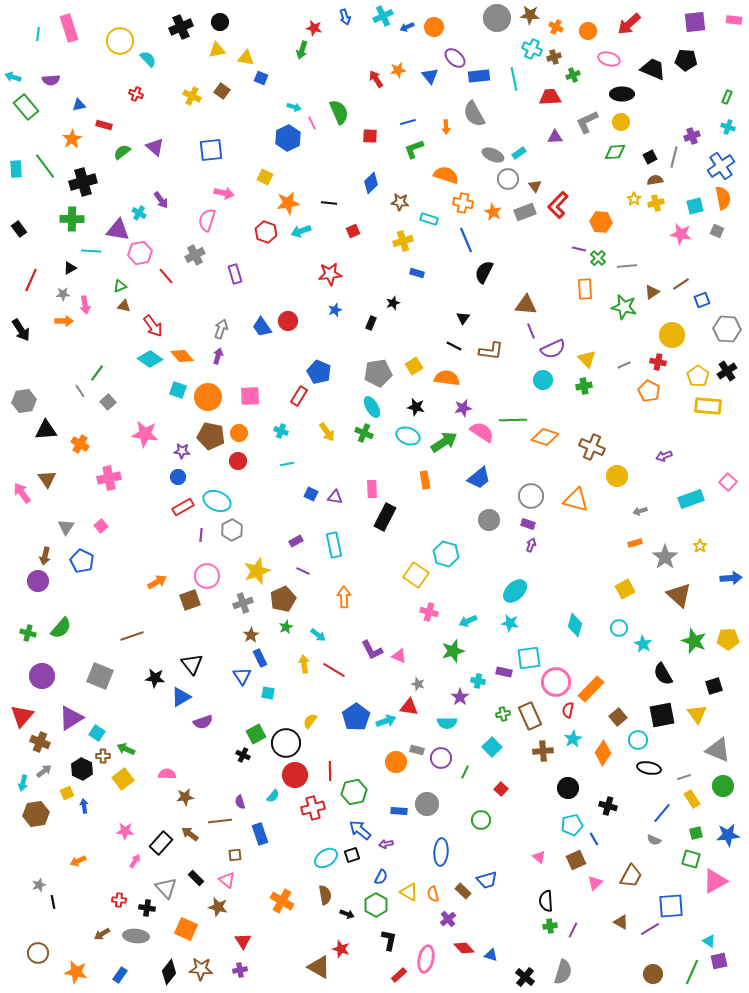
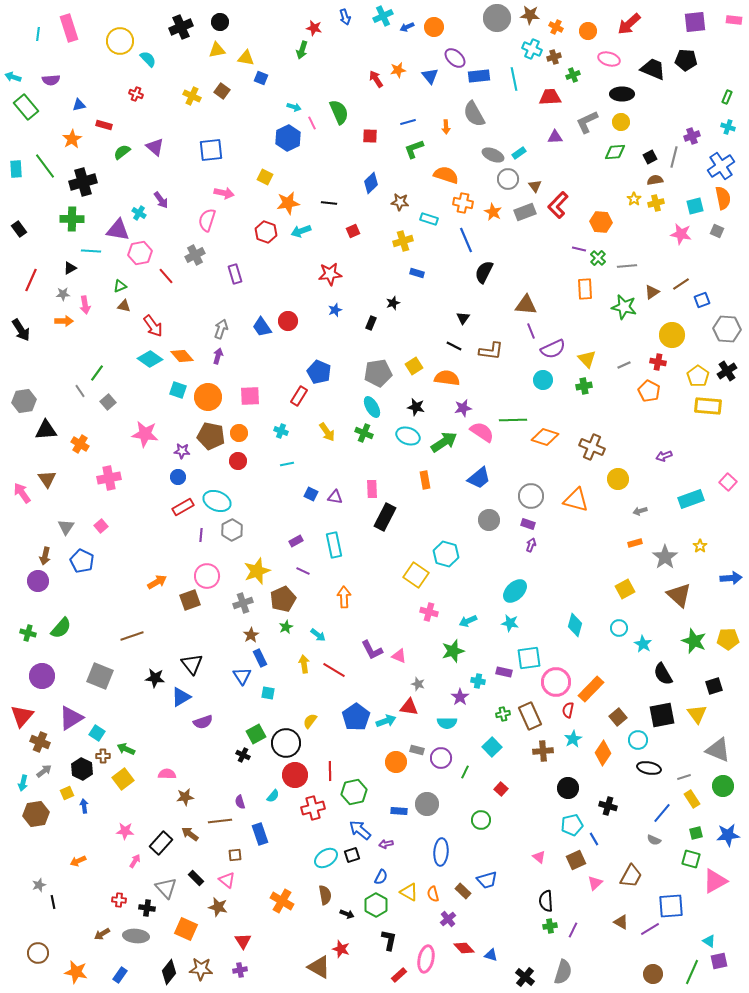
yellow circle at (617, 476): moved 1 px right, 3 px down
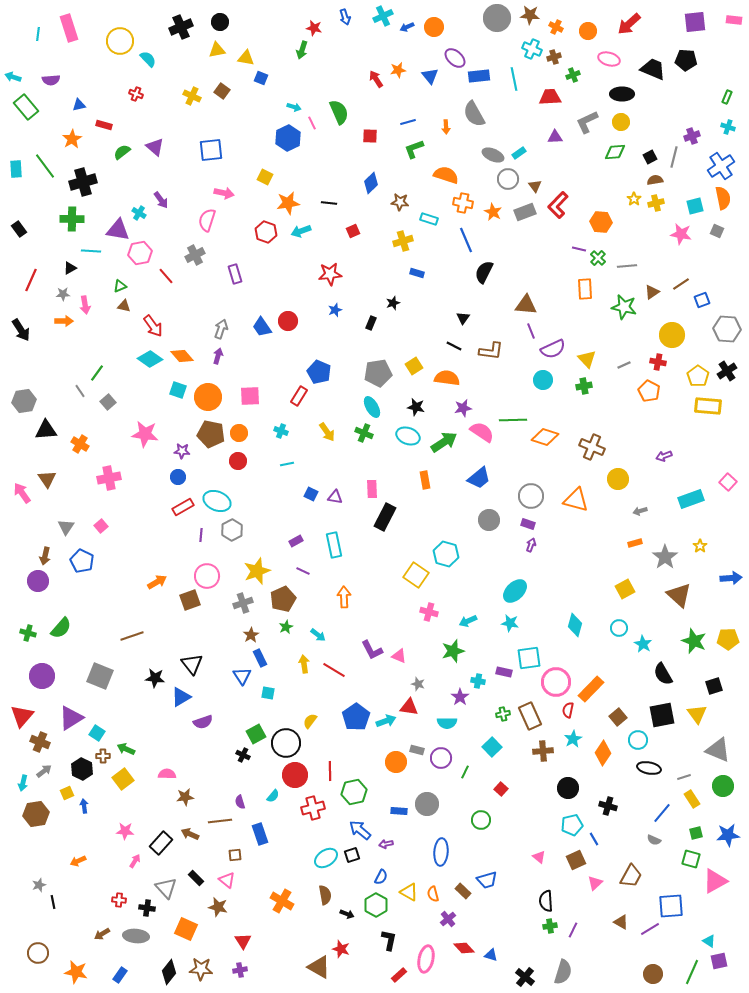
brown pentagon at (211, 436): moved 2 px up
brown arrow at (190, 834): rotated 12 degrees counterclockwise
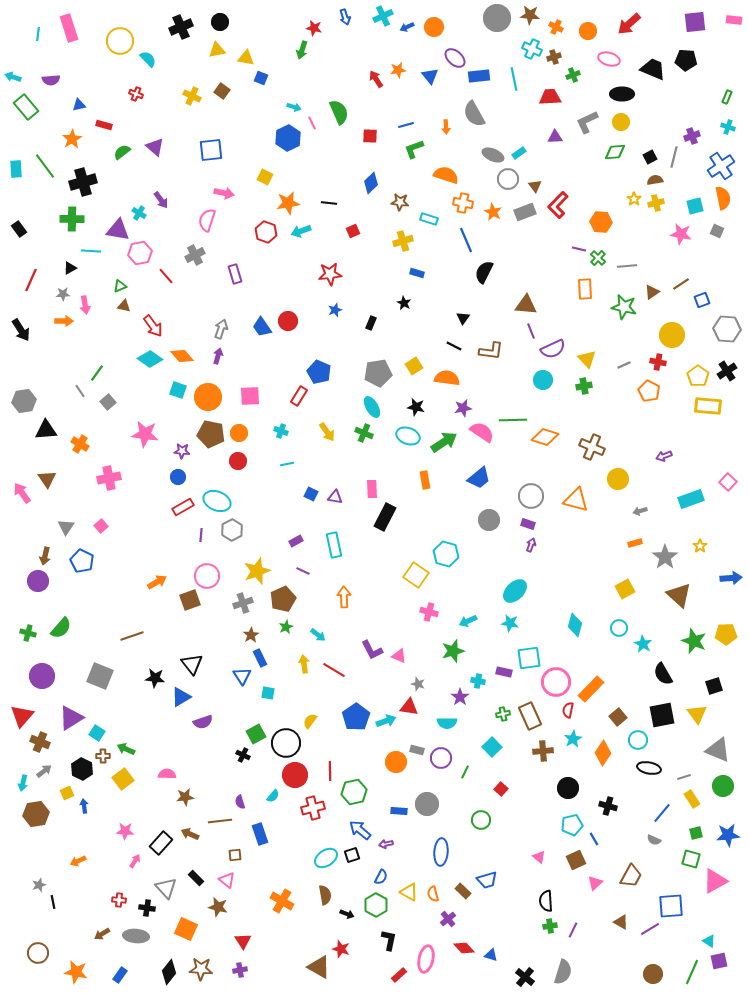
blue line at (408, 122): moved 2 px left, 3 px down
black star at (393, 303): moved 11 px right; rotated 24 degrees counterclockwise
yellow pentagon at (728, 639): moved 2 px left, 5 px up
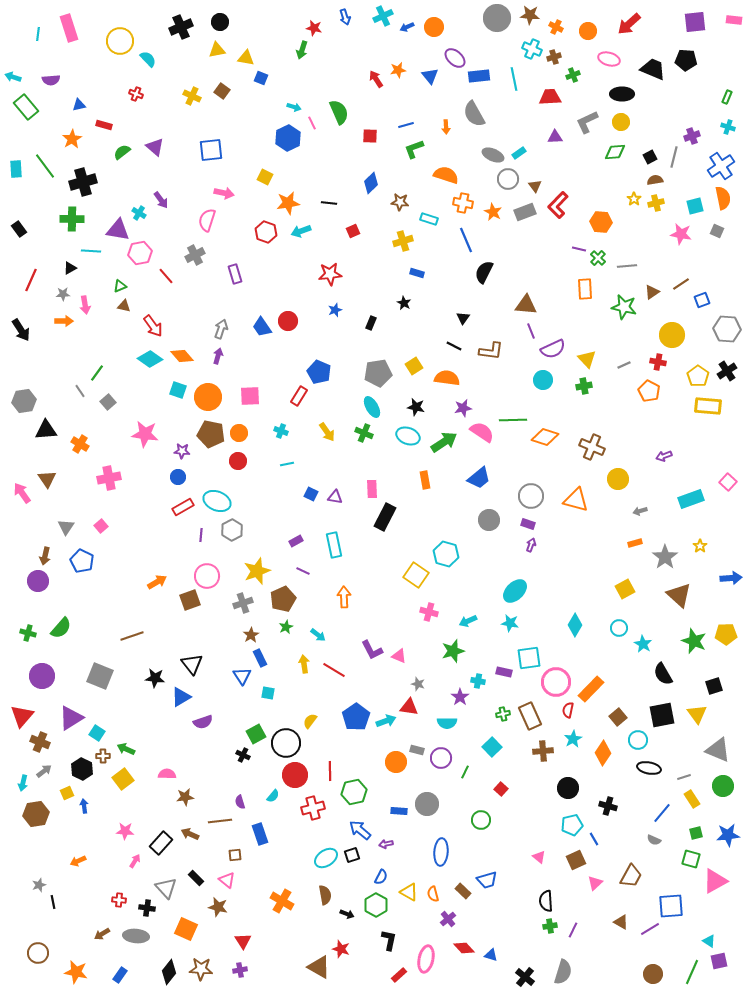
cyan diamond at (575, 625): rotated 15 degrees clockwise
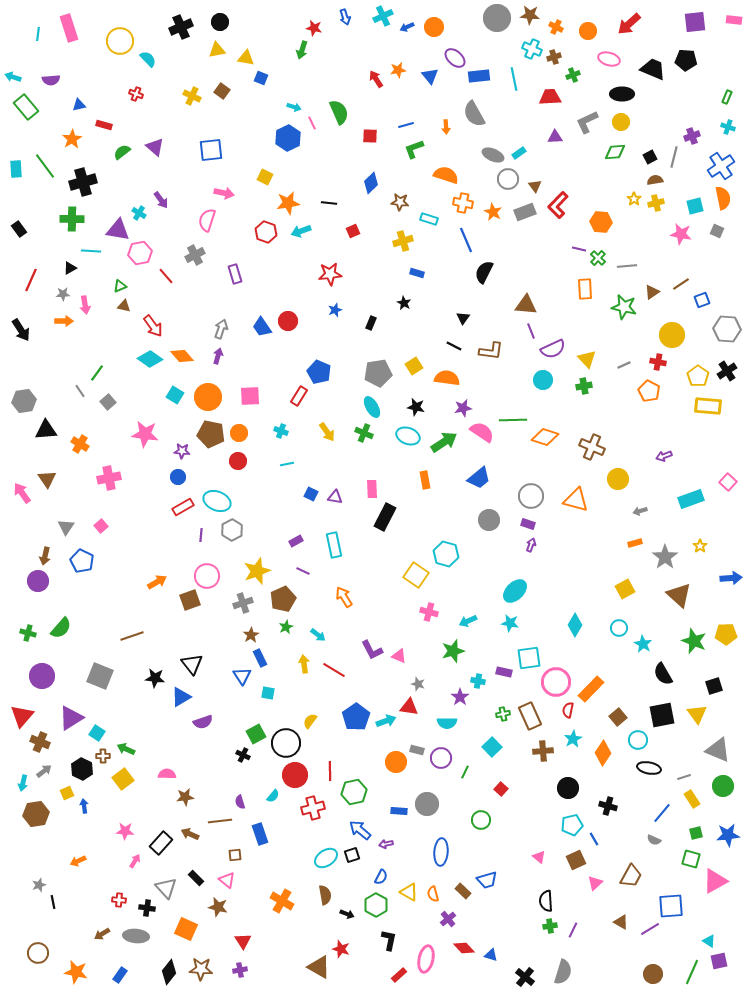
cyan square at (178, 390): moved 3 px left, 5 px down; rotated 12 degrees clockwise
orange arrow at (344, 597): rotated 30 degrees counterclockwise
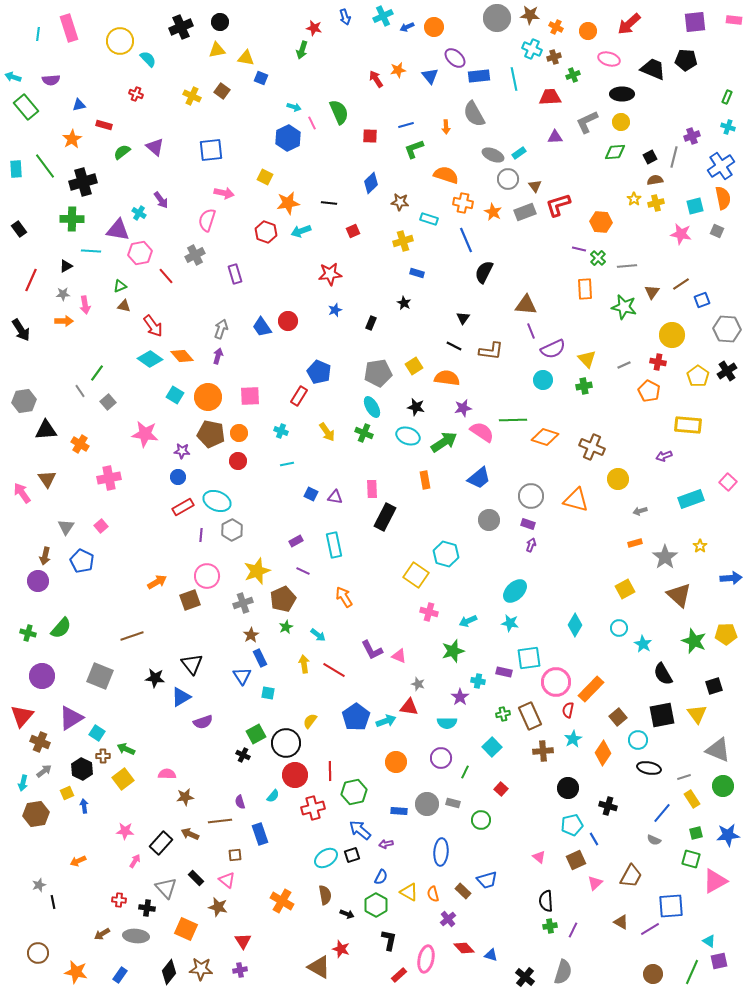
red L-shape at (558, 205): rotated 28 degrees clockwise
black triangle at (70, 268): moved 4 px left, 2 px up
brown triangle at (652, 292): rotated 21 degrees counterclockwise
yellow rectangle at (708, 406): moved 20 px left, 19 px down
gray rectangle at (417, 750): moved 36 px right, 53 px down
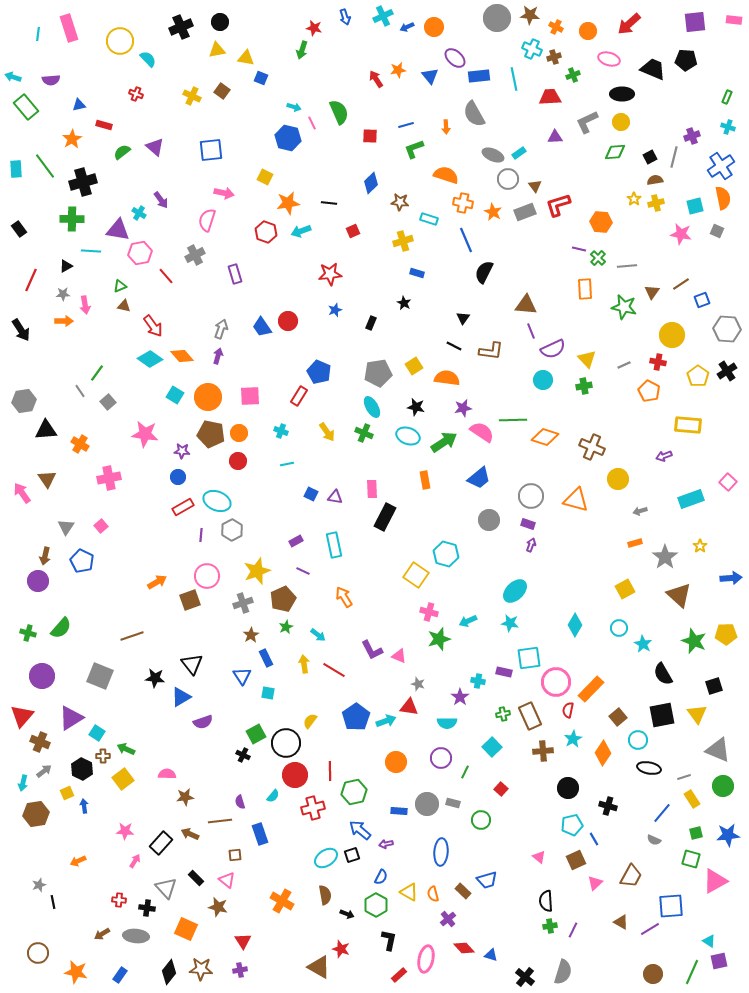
blue hexagon at (288, 138): rotated 20 degrees counterclockwise
green star at (453, 651): moved 14 px left, 12 px up
blue rectangle at (260, 658): moved 6 px right
